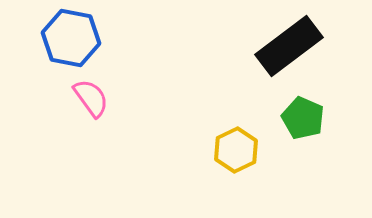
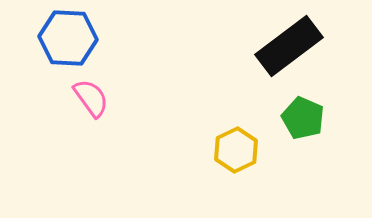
blue hexagon: moved 3 px left; rotated 8 degrees counterclockwise
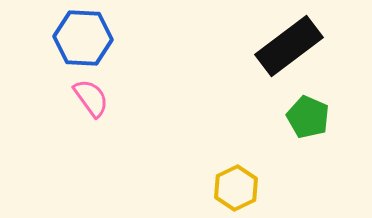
blue hexagon: moved 15 px right
green pentagon: moved 5 px right, 1 px up
yellow hexagon: moved 38 px down
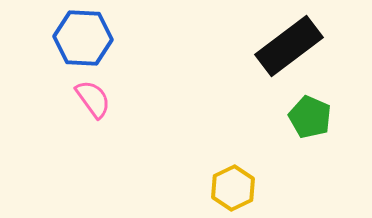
pink semicircle: moved 2 px right, 1 px down
green pentagon: moved 2 px right
yellow hexagon: moved 3 px left
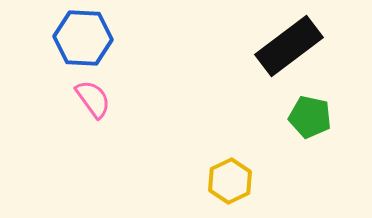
green pentagon: rotated 12 degrees counterclockwise
yellow hexagon: moved 3 px left, 7 px up
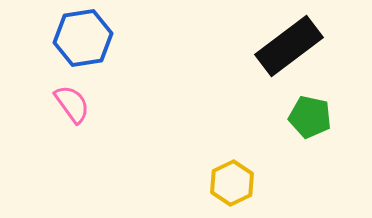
blue hexagon: rotated 12 degrees counterclockwise
pink semicircle: moved 21 px left, 5 px down
yellow hexagon: moved 2 px right, 2 px down
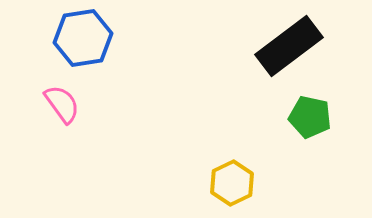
pink semicircle: moved 10 px left
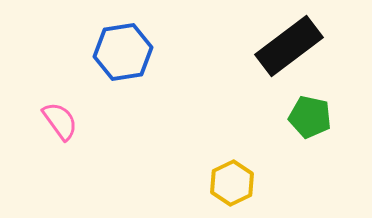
blue hexagon: moved 40 px right, 14 px down
pink semicircle: moved 2 px left, 17 px down
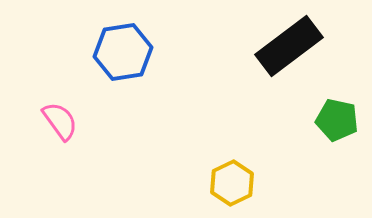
green pentagon: moved 27 px right, 3 px down
